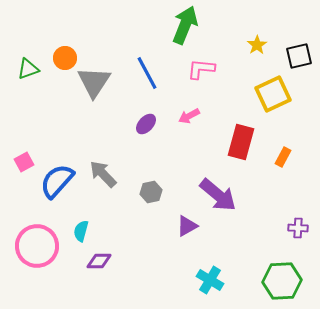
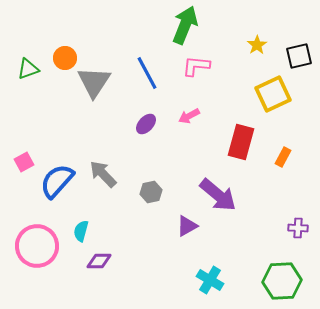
pink L-shape: moved 5 px left, 3 px up
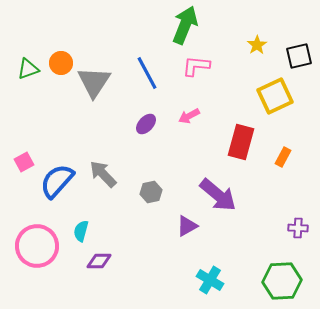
orange circle: moved 4 px left, 5 px down
yellow square: moved 2 px right, 2 px down
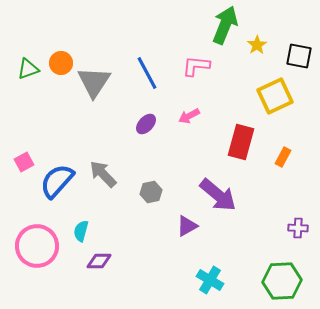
green arrow: moved 40 px right
black square: rotated 24 degrees clockwise
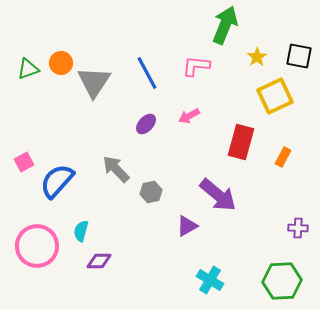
yellow star: moved 12 px down
gray arrow: moved 13 px right, 5 px up
